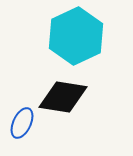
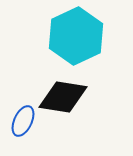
blue ellipse: moved 1 px right, 2 px up
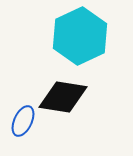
cyan hexagon: moved 4 px right
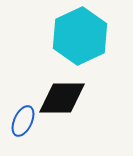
black diamond: moved 1 px left, 1 px down; rotated 9 degrees counterclockwise
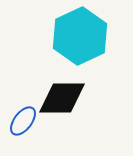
blue ellipse: rotated 12 degrees clockwise
